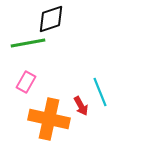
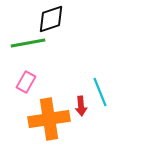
red arrow: rotated 24 degrees clockwise
orange cross: rotated 21 degrees counterclockwise
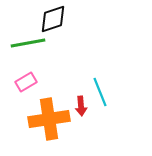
black diamond: moved 2 px right
pink rectangle: rotated 30 degrees clockwise
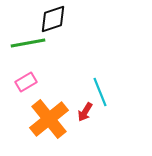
red arrow: moved 4 px right, 6 px down; rotated 36 degrees clockwise
orange cross: rotated 30 degrees counterclockwise
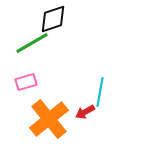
green line: moved 4 px right; rotated 20 degrees counterclockwise
pink rectangle: rotated 15 degrees clockwise
cyan line: rotated 32 degrees clockwise
red arrow: rotated 30 degrees clockwise
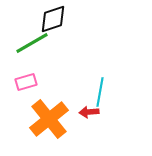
red arrow: moved 4 px right; rotated 24 degrees clockwise
